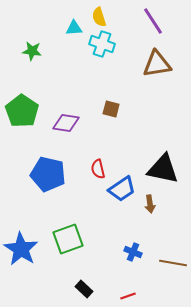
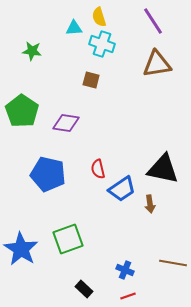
brown square: moved 20 px left, 29 px up
blue cross: moved 8 px left, 18 px down
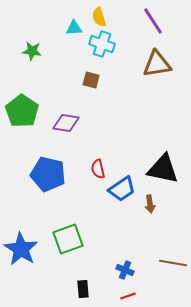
black rectangle: moved 1 px left; rotated 42 degrees clockwise
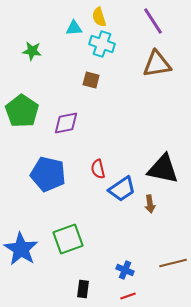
purple diamond: rotated 20 degrees counterclockwise
brown line: rotated 24 degrees counterclockwise
black rectangle: rotated 12 degrees clockwise
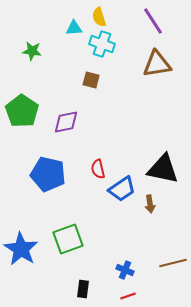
purple diamond: moved 1 px up
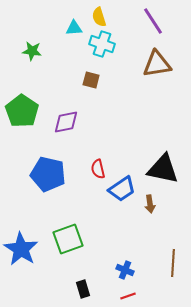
brown line: rotated 72 degrees counterclockwise
black rectangle: rotated 24 degrees counterclockwise
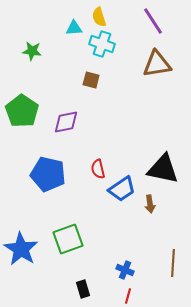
red line: rotated 56 degrees counterclockwise
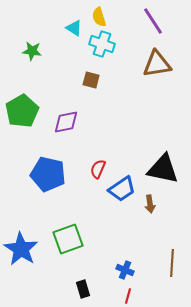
cyan triangle: rotated 36 degrees clockwise
green pentagon: rotated 8 degrees clockwise
red semicircle: rotated 36 degrees clockwise
brown line: moved 1 px left
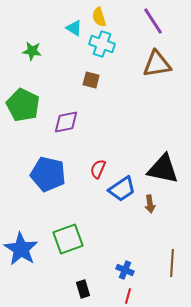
green pentagon: moved 1 px right, 6 px up; rotated 16 degrees counterclockwise
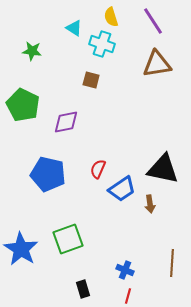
yellow semicircle: moved 12 px right
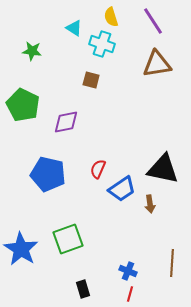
blue cross: moved 3 px right, 1 px down
red line: moved 2 px right, 2 px up
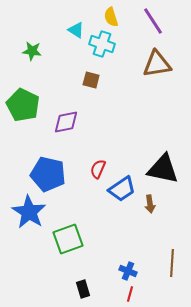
cyan triangle: moved 2 px right, 2 px down
blue star: moved 8 px right, 37 px up
